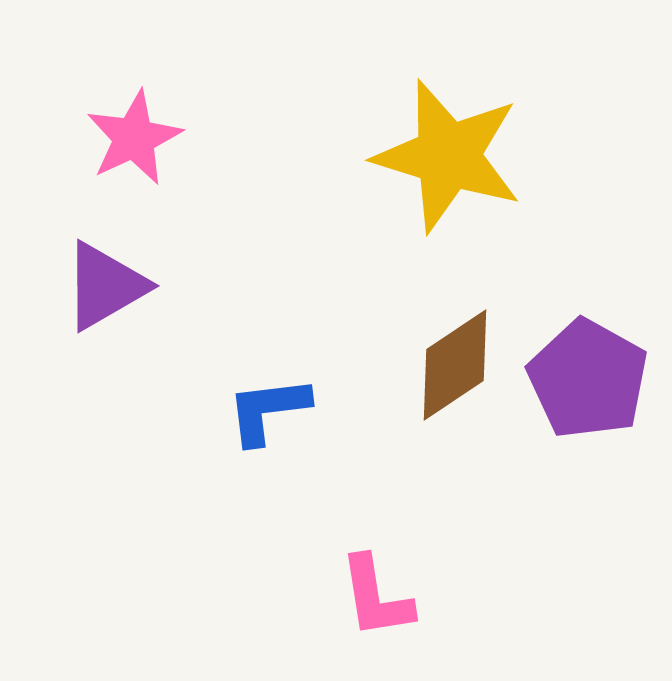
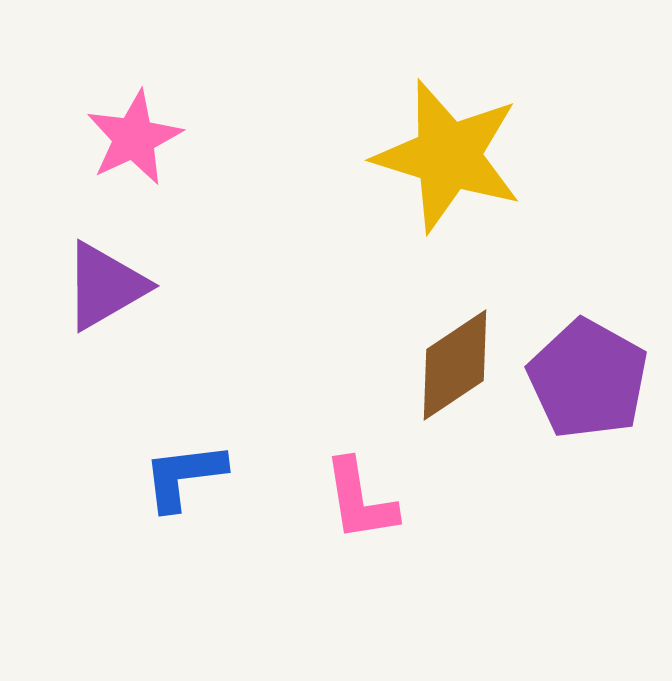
blue L-shape: moved 84 px left, 66 px down
pink L-shape: moved 16 px left, 97 px up
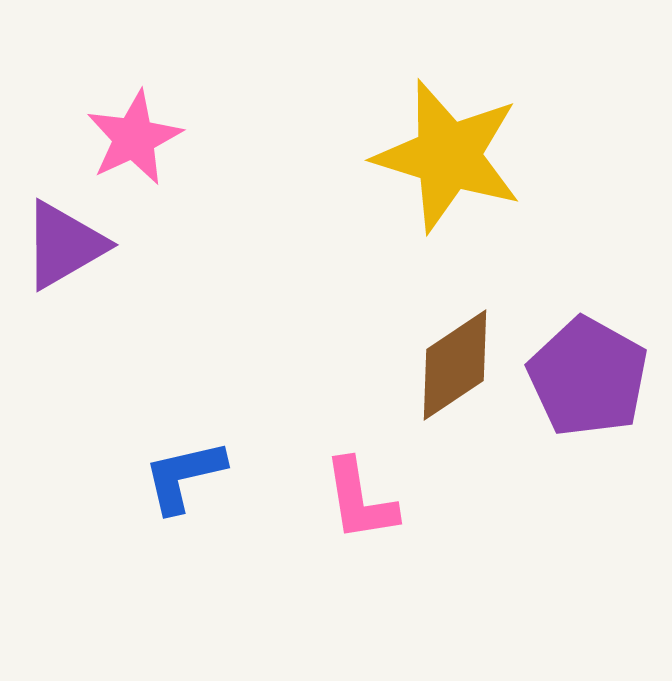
purple triangle: moved 41 px left, 41 px up
purple pentagon: moved 2 px up
blue L-shape: rotated 6 degrees counterclockwise
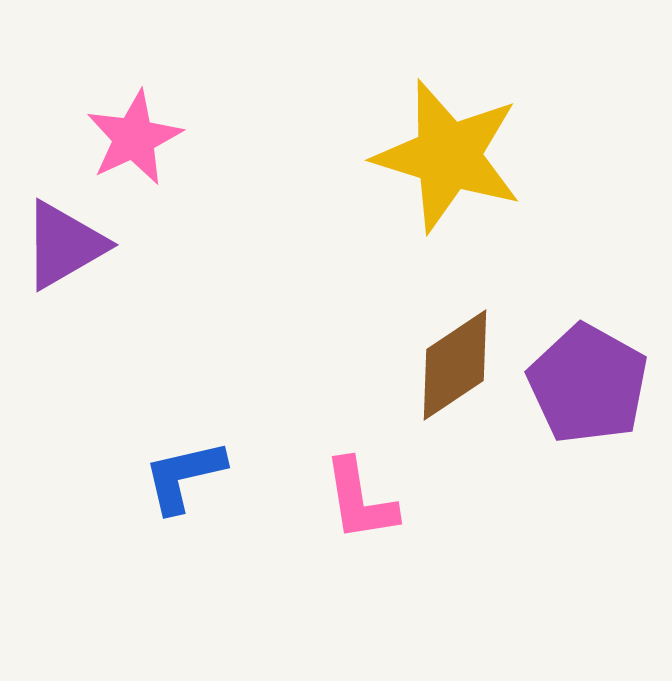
purple pentagon: moved 7 px down
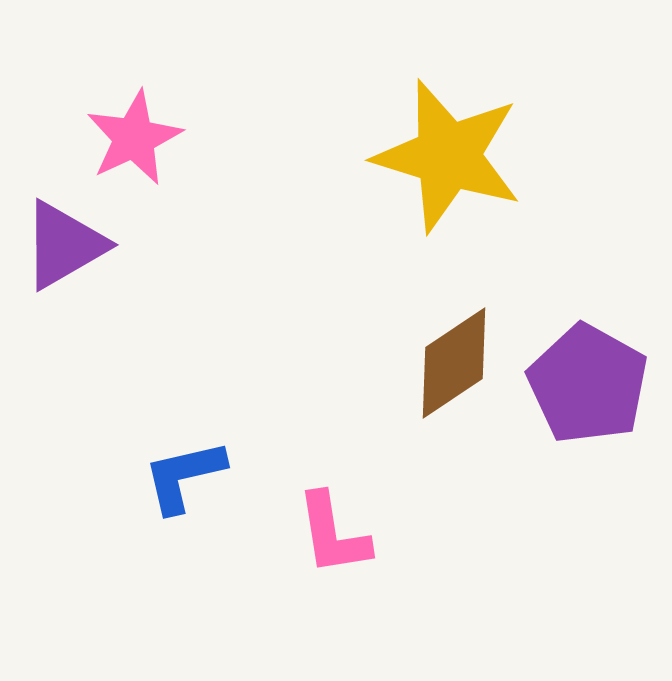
brown diamond: moved 1 px left, 2 px up
pink L-shape: moved 27 px left, 34 px down
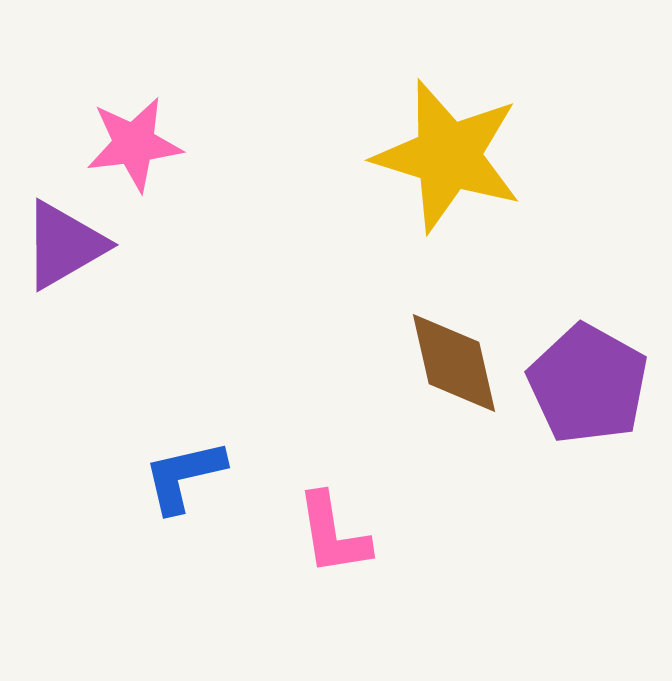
pink star: moved 6 px down; rotated 18 degrees clockwise
brown diamond: rotated 69 degrees counterclockwise
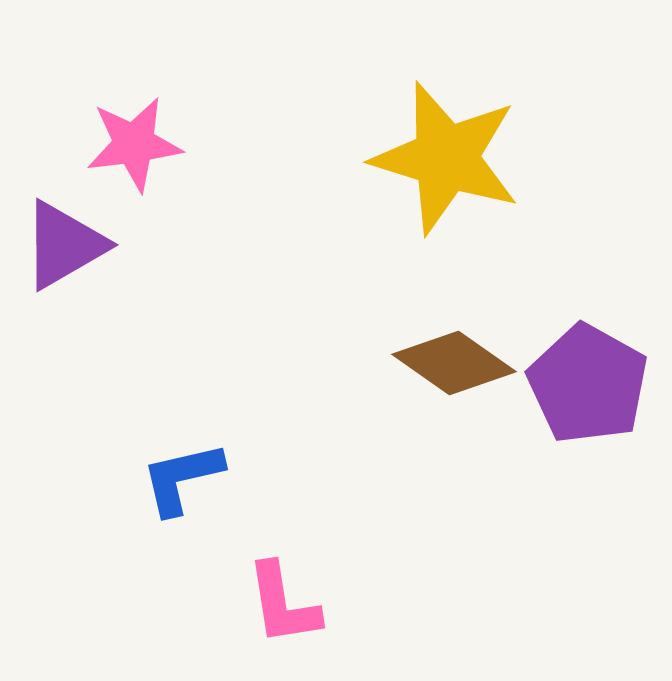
yellow star: moved 2 px left, 2 px down
brown diamond: rotated 42 degrees counterclockwise
blue L-shape: moved 2 px left, 2 px down
pink L-shape: moved 50 px left, 70 px down
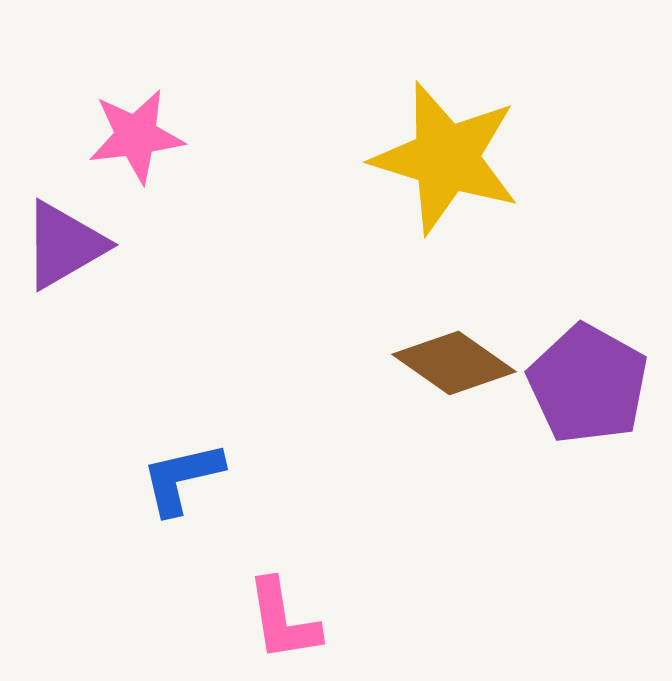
pink star: moved 2 px right, 8 px up
pink L-shape: moved 16 px down
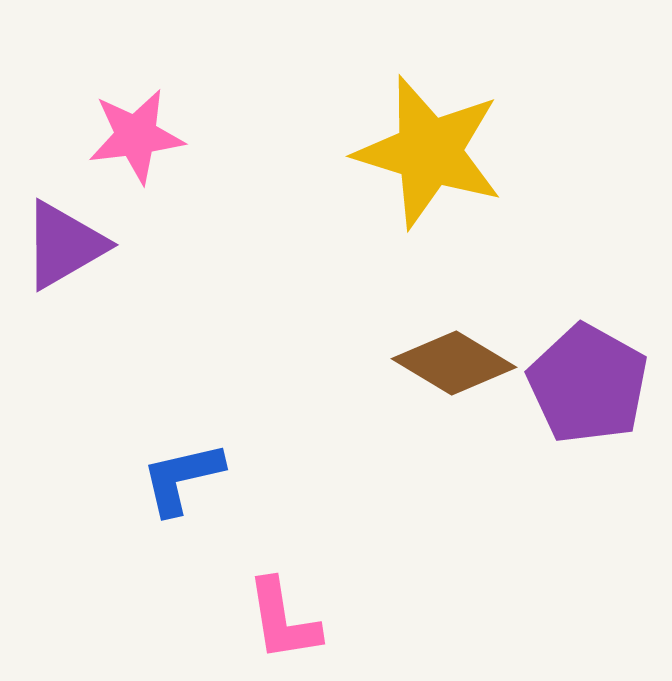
yellow star: moved 17 px left, 6 px up
brown diamond: rotated 4 degrees counterclockwise
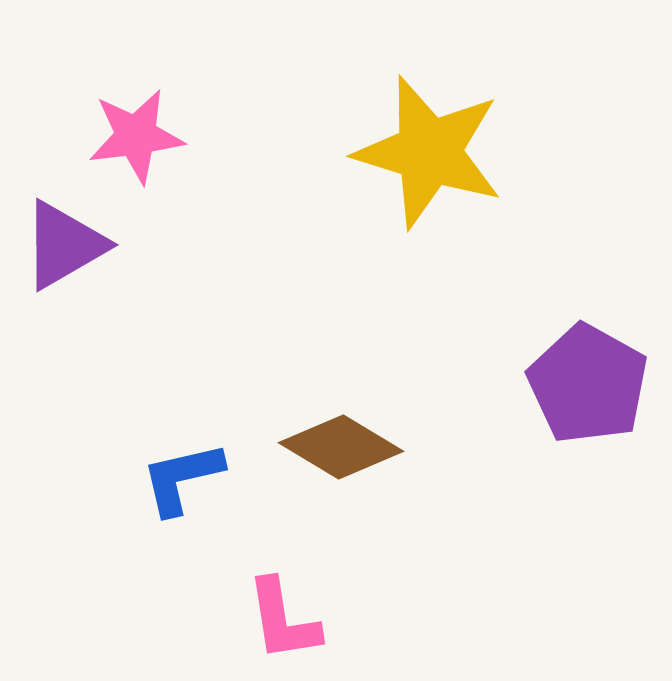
brown diamond: moved 113 px left, 84 px down
